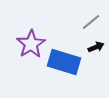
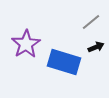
purple star: moved 5 px left
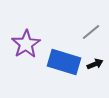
gray line: moved 10 px down
black arrow: moved 1 px left, 17 px down
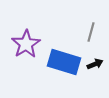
gray line: rotated 36 degrees counterclockwise
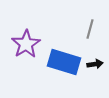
gray line: moved 1 px left, 3 px up
black arrow: rotated 14 degrees clockwise
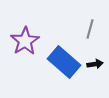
purple star: moved 1 px left, 3 px up
blue rectangle: rotated 24 degrees clockwise
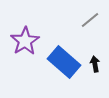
gray line: moved 9 px up; rotated 36 degrees clockwise
black arrow: rotated 91 degrees counterclockwise
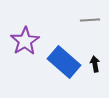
gray line: rotated 36 degrees clockwise
